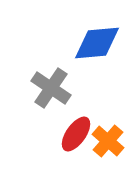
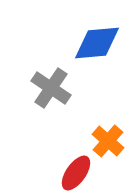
red ellipse: moved 39 px down
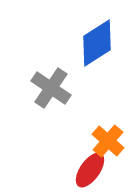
blue diamond: rotated 27 degrees counterclockwise
red ellipse: moved 14 px right, 3 px up
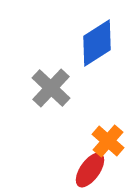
gray cross: rotated 9 degrees clockwise
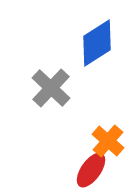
red ellipse: moved 1 px right
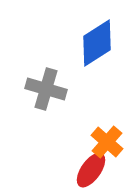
gray cross: moved 5 px left, 1 px down; rotated 27 degrees counterclockwise
orange cross: moved 1 px left, 1 px down
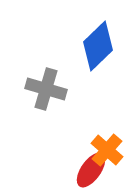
blue diamond: moved 1 px right, 3 px down; rotated 12 degrees counterclockwise
orange cross: moved 8 px down
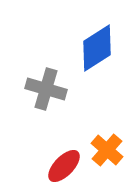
blue diamond: moved 1 px left, 2 px down; rotated 12 degrees clockwise
red ellipse: moved 27 px left, 4 px up; rotated 9 degrees clockwise
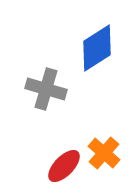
orange cross: moved 3 px left, 3 px down
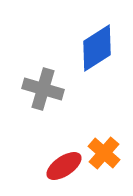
gray cross: moved 3 px left
red ellipse: rotated 12 degrees clockwise
